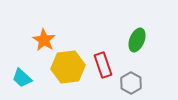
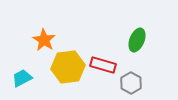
red rectangle: rotated 55 degrees counterclockwise
cyan trapezoid: rotated 110 degrees clockwise
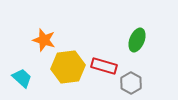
orange star: rotated 15 degrees counterclockwise
red rectangle: moved 1 px right, 1 px down
cyan trapezoid: rotated 70 degrees clockwise
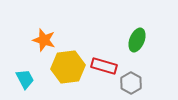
cyan trapezoid: moved 3 px right, 1 px down; rotated 20 degrees clockwise
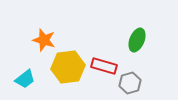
cyan trapezoid: rotated 80 degrees clockwise
gray hexagon: moved 1 px left; rotated 15 degrees clockwise
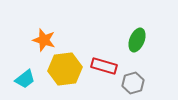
yellow hexagon: moved 3 px left, 2 px down
gray hexagon: moved 3 px right
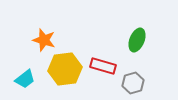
red rectangle: moved 1 px left
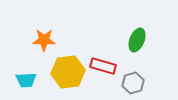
orange star: rotated 15 degrees counterclockwise
yellow hexagon: moved 3 px right, 3 px down
cyan trapezoid: moved 1 px right, 1 px down; rotated 35 degrees clockwise
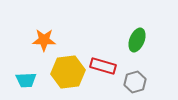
gray hexagon: moved 2 px right, 1 px up
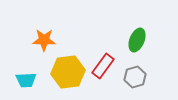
red rectangle: rotated 70 degrees counterclockwise
gray hexagon: moved 5 px up
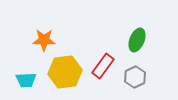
yellow hexagon: moved 3 px left
gray hexagon: rotated 10 degrees counterclockwise
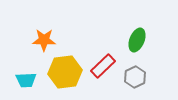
red rectangle: rotated 10 degrees clockwise
